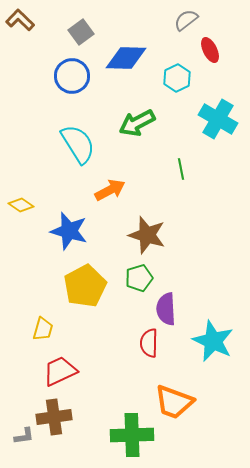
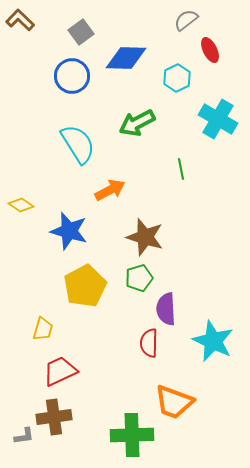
brown star: moved 2 px left, 2 px down
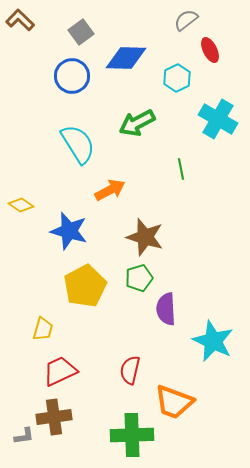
red semicircle: moved 19 px left, 27 px down; rotated 12 degrees clockwise
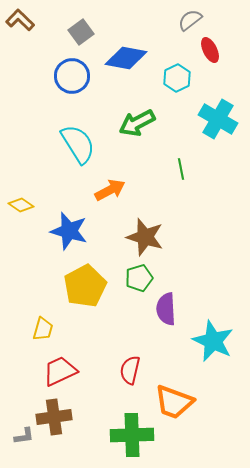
gray semicircle: moved 4 px right
blue diamond: rotated 9 degrees clockwise
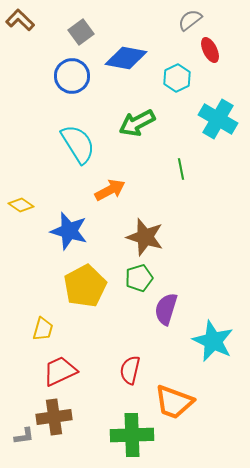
purple semicircle: rotated 20 degrees clockwise
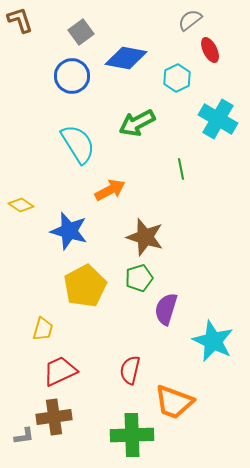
brown L-shape: rotated 28 degrees clockwise
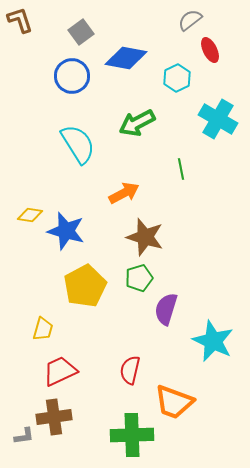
orange arrow: moved 14 px right, 3 px down
yellow diamond: moved 9 px right, 10 px down; rotated 25 degrees counterclockwise
blue star: moved 3 px left
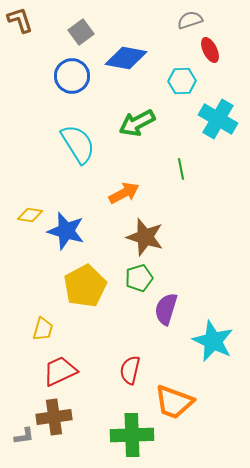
gray semicircle: rotated 20 degrees clockwise
cyan hexagon: moved 5 px right, 3 px down; rotated 24 degrees clockwise
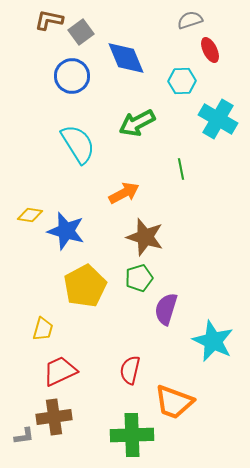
brown L-shape: moved 29 px right; rotated 60 degrees counterclockwise
blue diamond: rotated 57 degrees clockwise
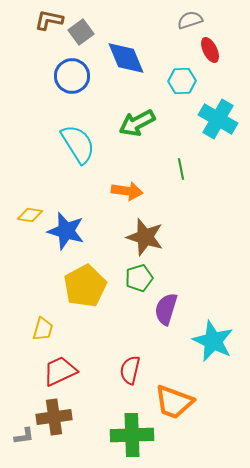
orange arrow: moved 3 px right, 2 px up; rotated 36 degrees clockwise
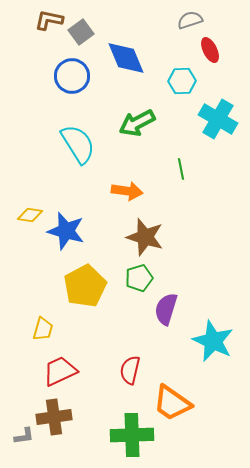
orange trapezoid: moved 2 px left, 1 px down; rotated 15 degrees clockwise
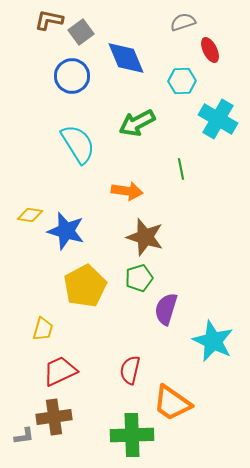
gray semicircle: moved 7 px left, 2 px down
